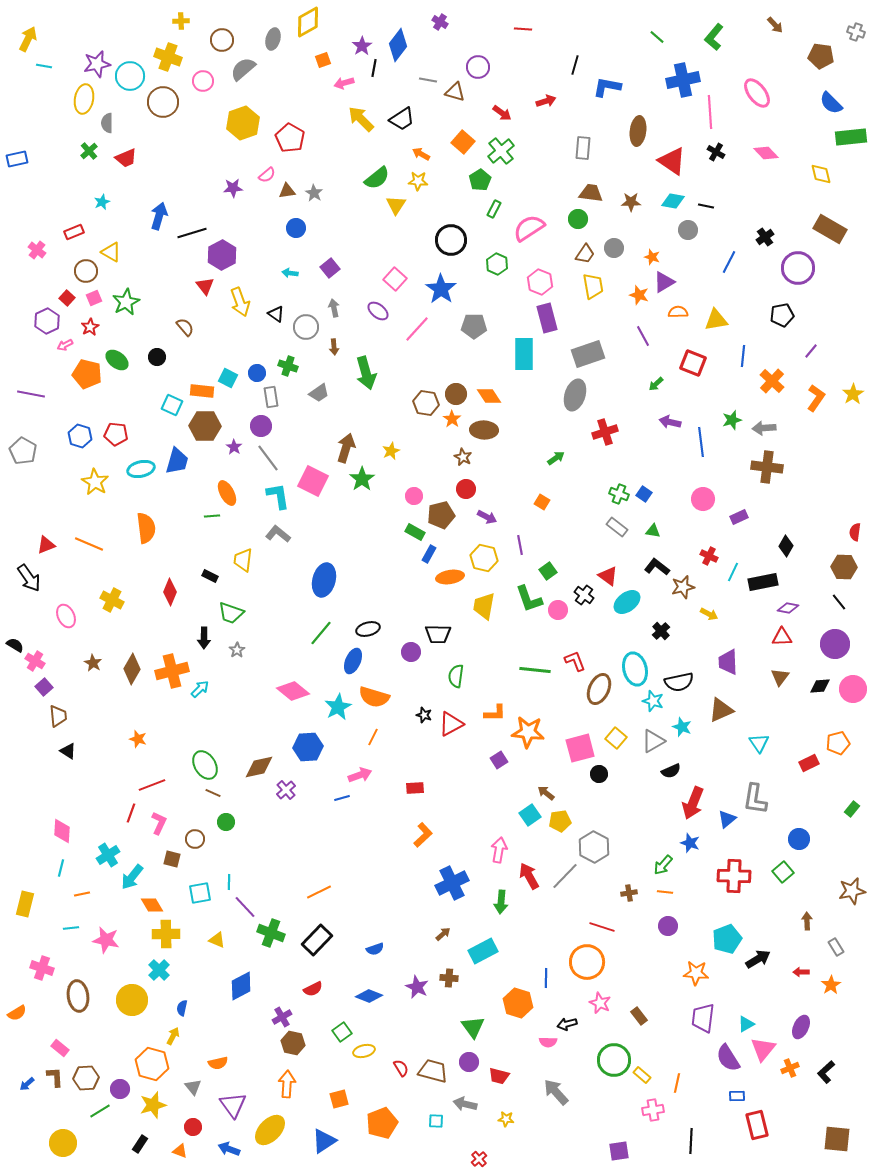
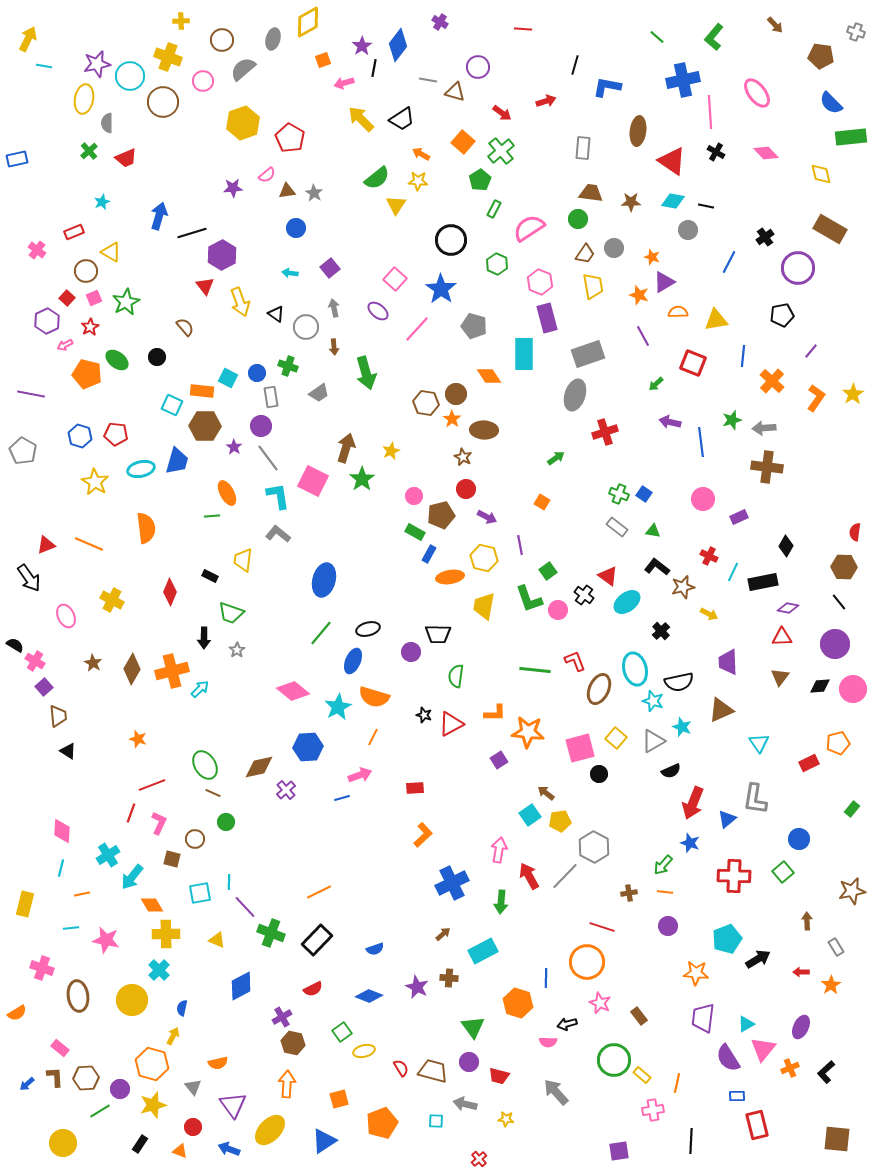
gray pentagon at (474, 326): rotated 15 degrees clockwise
orange diamond at (489, 396): moved 20 px up
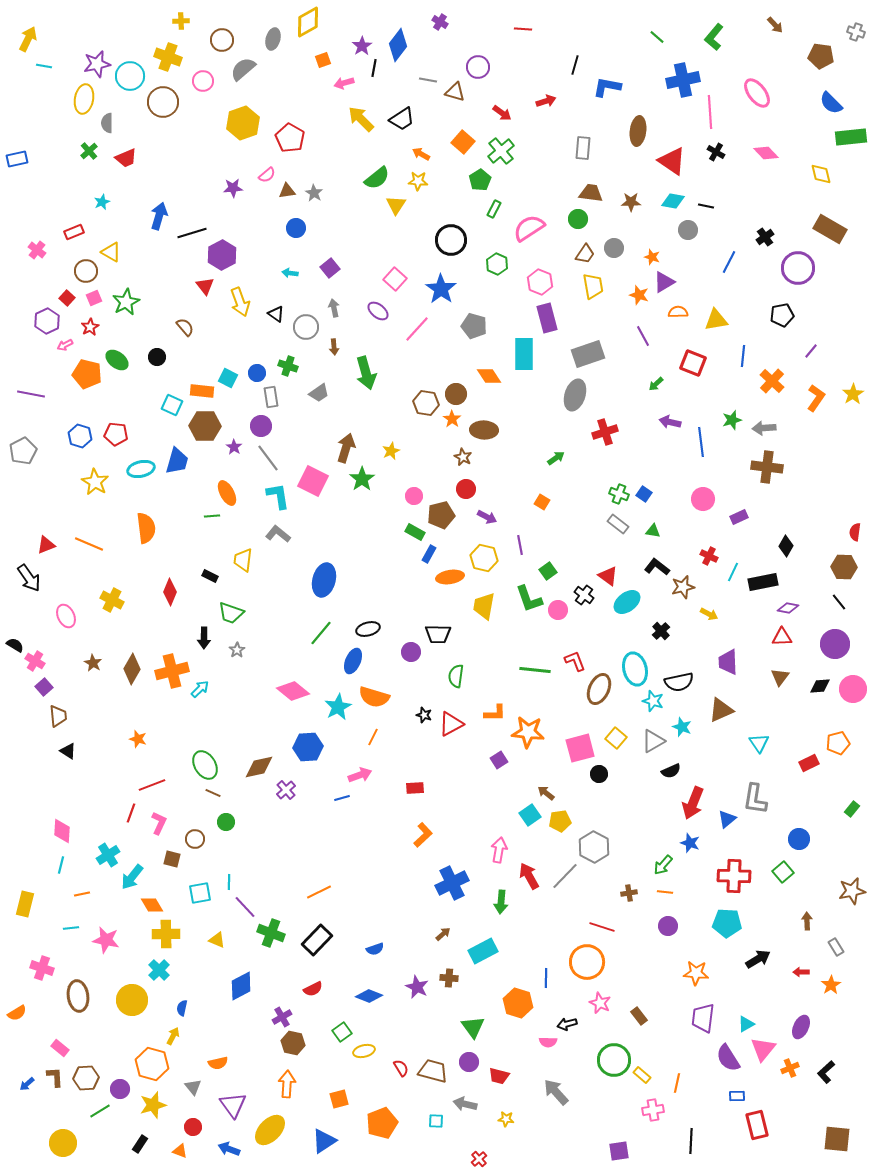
gray pentagon at (23, 451): rotated 16 degrees clockwise
gray rectangle at (617, 527): moved 1 px right, 3 px up
cyan line at (61, 868): moved 3 px up
cyan pentagon at (727, 939): moved 16 px up; rotated 24 degrees clockwise
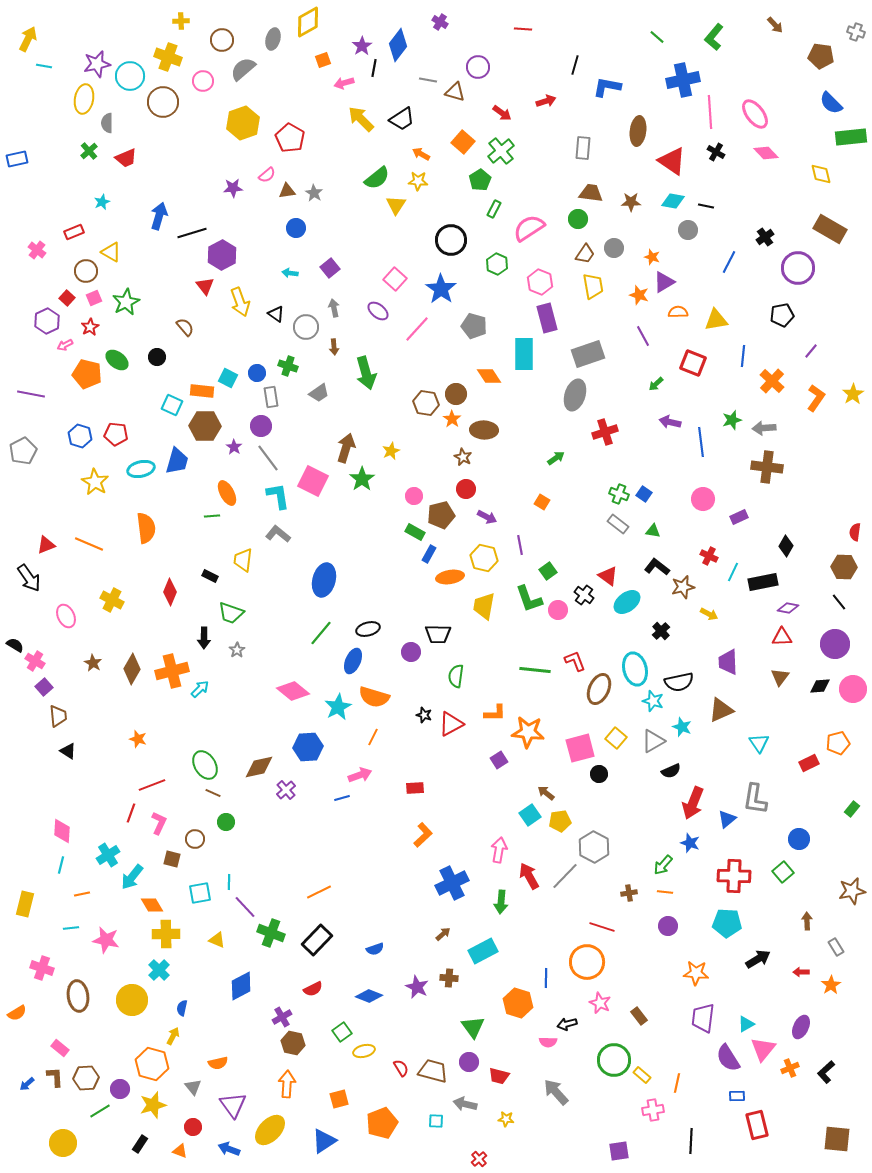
pink ellipse at (757, 93): moved 2 px left, 21 px down
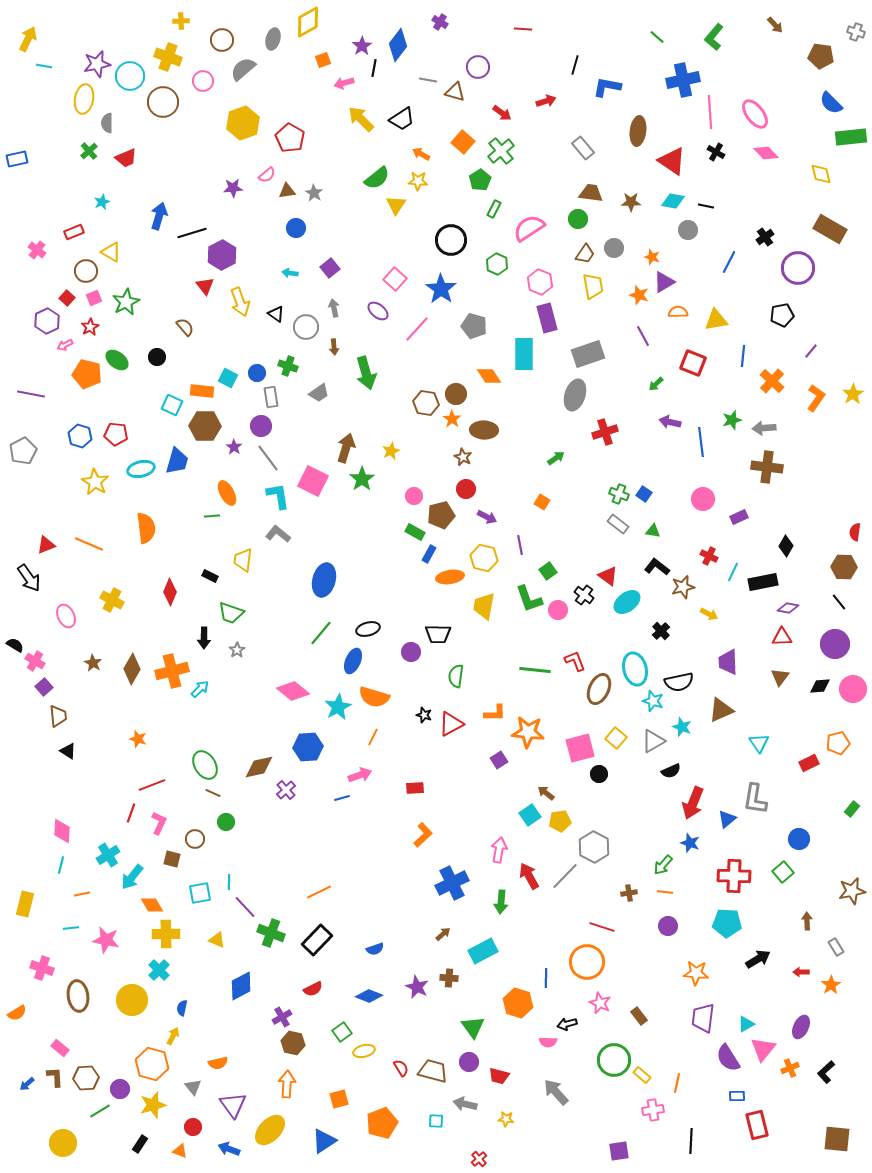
gray rectangle at (583, 148): rotated 45 degrees counterclockwise
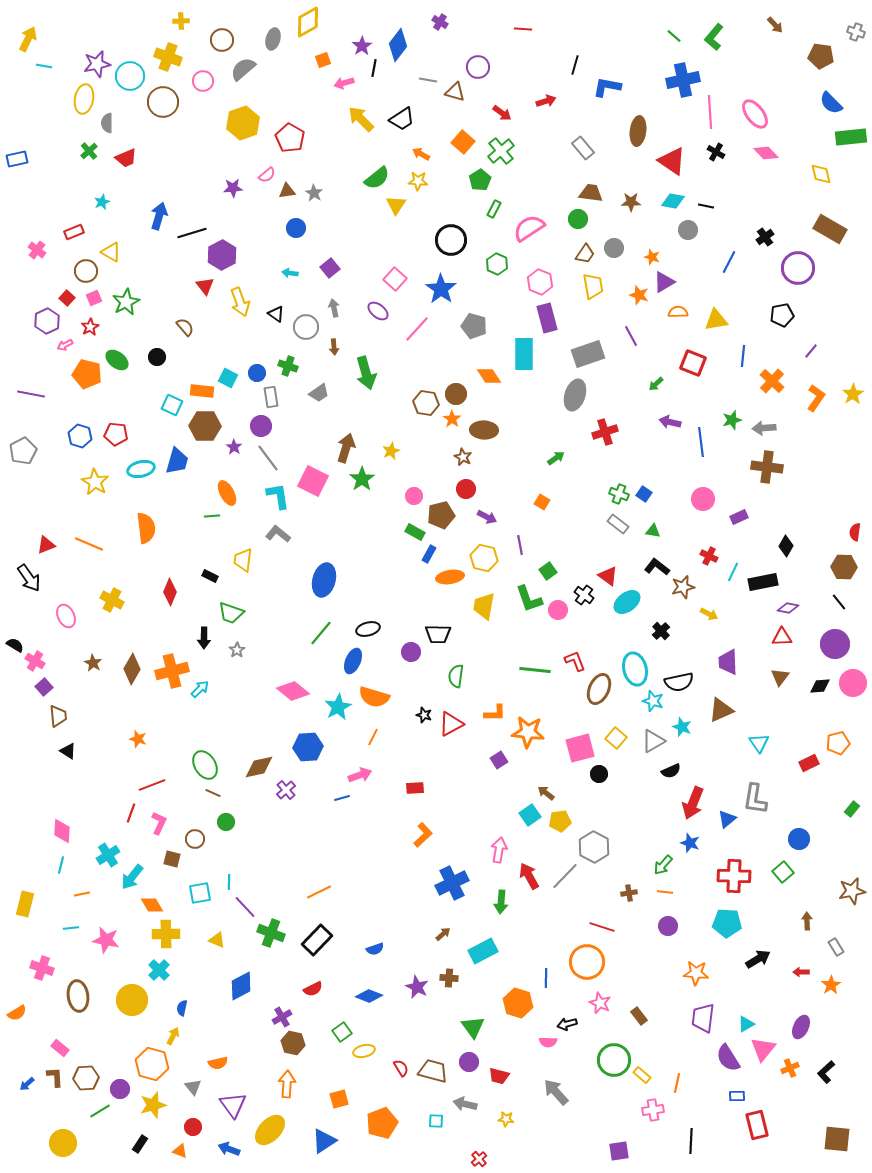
green line at (657, 37): moved 17 px right, 1 px up
purple line at (643, 336): moved 12 px left
pink circle at (853, 689): moved 6 px up
